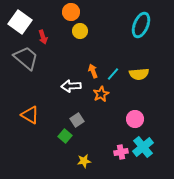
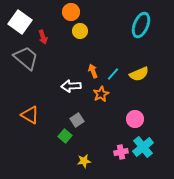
yellow semicircle: rotated 18 degrees counterclockwise
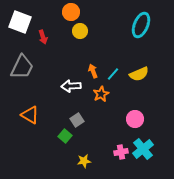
white square: rotated 15 degrees counterclockwise
gray trapezoid: moved 4 px left, 9 px down; rotated 76 degrees clockwise
cyan cross: moved 2 px down
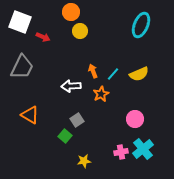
red arrow: rotated 48 degrees counterclockwise
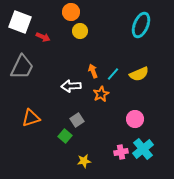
orange triangle: moved 1 px right, 3 px down; rotated 48 degrees counterclockwise
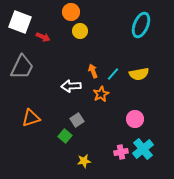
yellow semicircle: rotated 12 degrees clockwise
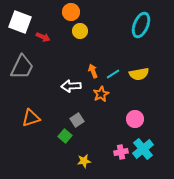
cyan line: rotated 16 degrees clockwise
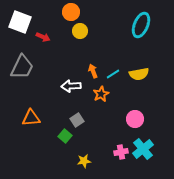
orange triangle: rotated 12 degrees clockwise
